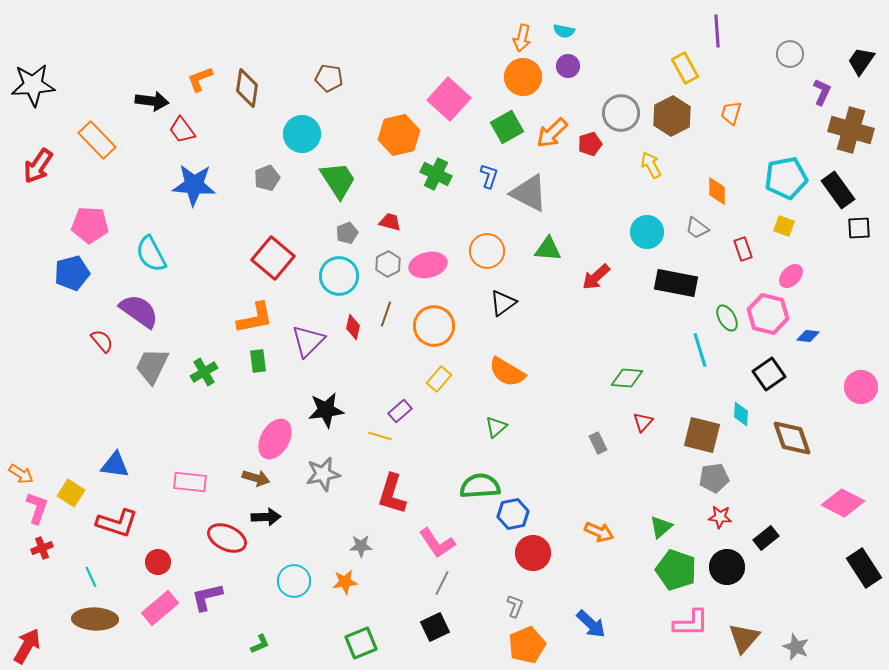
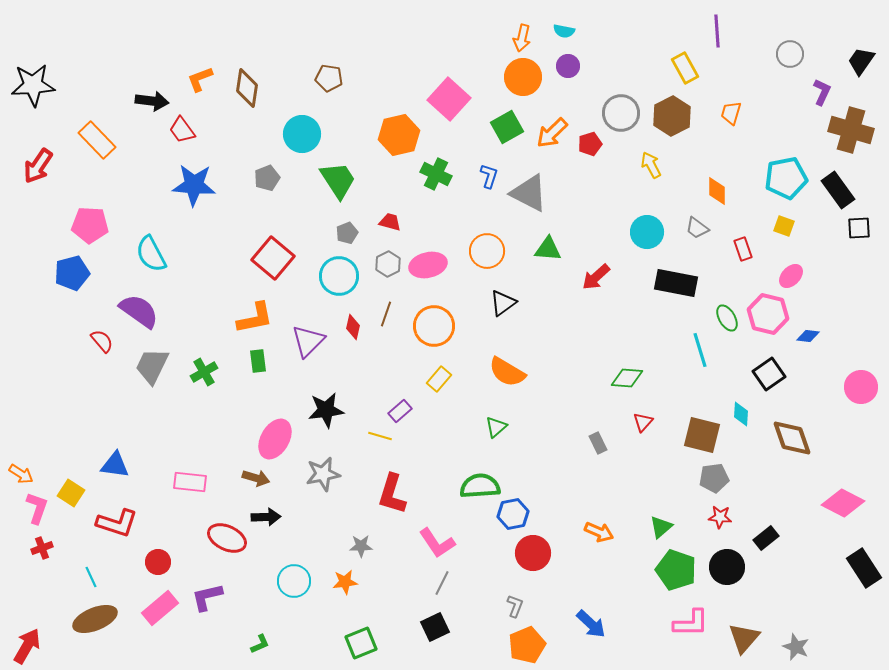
brown ellipse at (95, 619): rotated 24 degrees counterclockwise
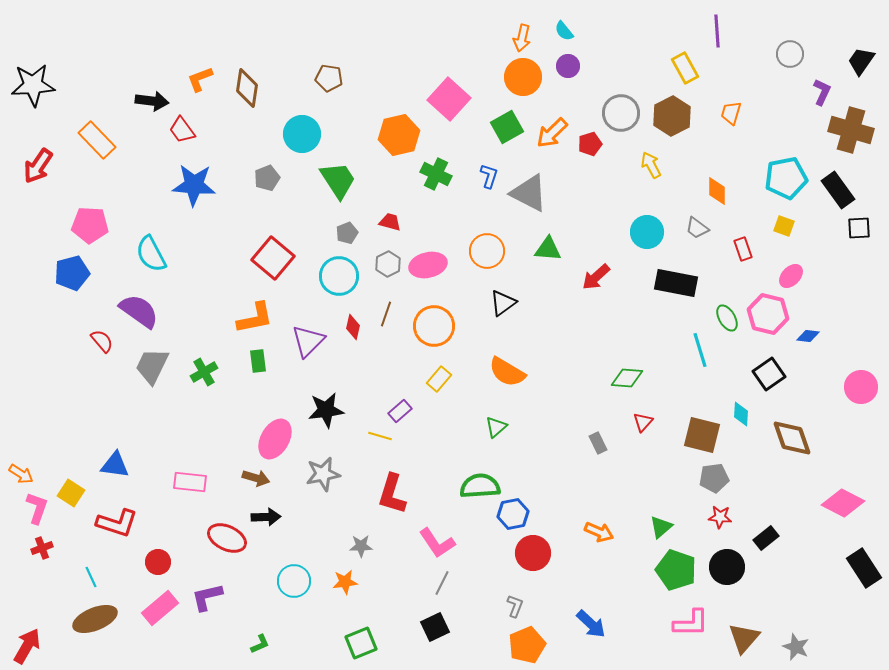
cyan semicircle at (564, 31): rotated 40 degrees clockwise
